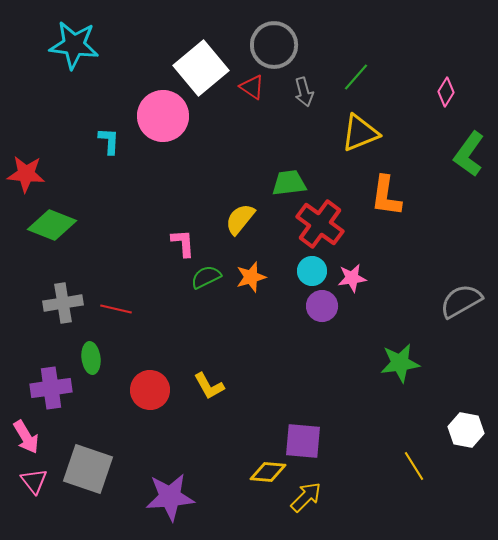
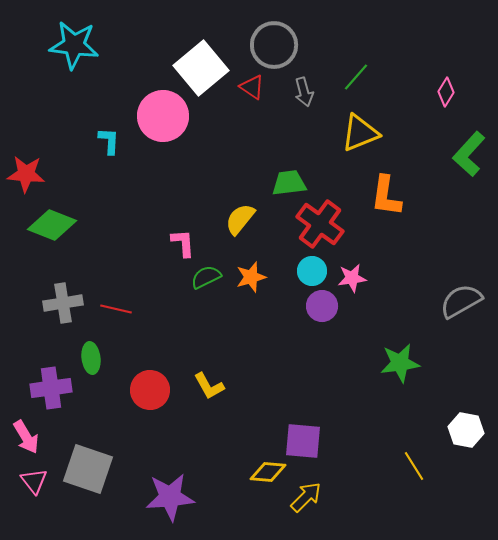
green L-shape: rotated 6 degrees clockwise
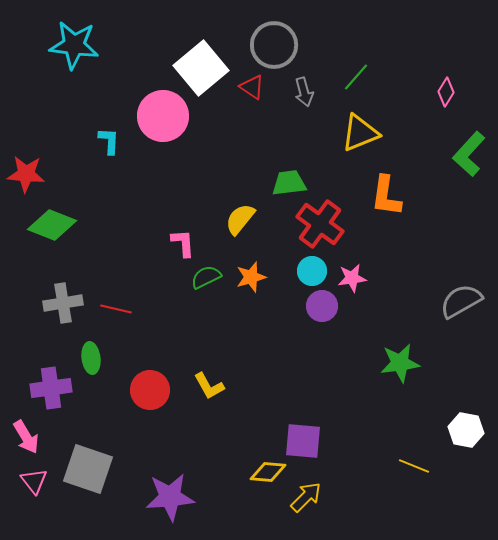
yellow line: rotated 36 degrees counterclockwise
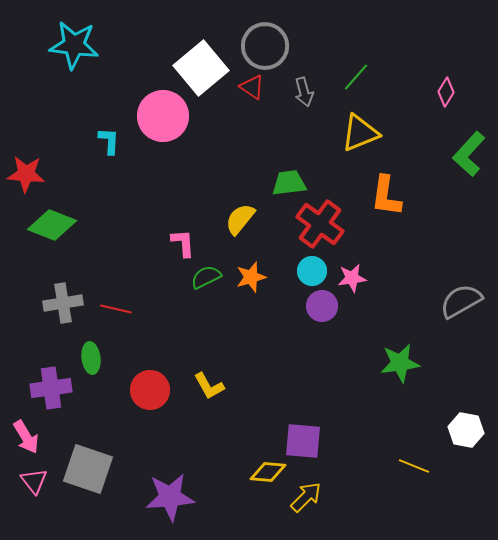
gray circle: moved 9 px left, 1 px down
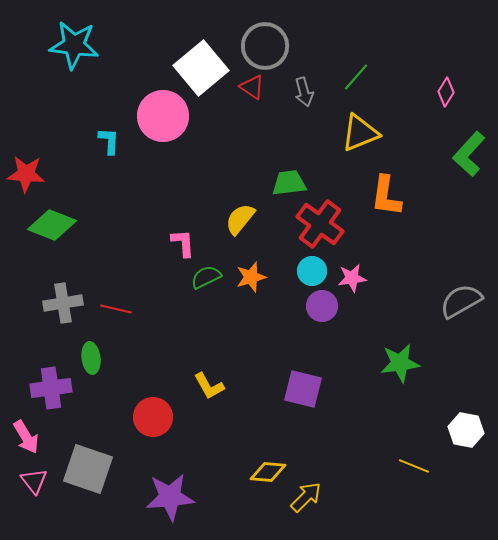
red circle: moved 3 px right, 27 px down
purple square: moved 52 px up; rotated 9 degrees clockwise
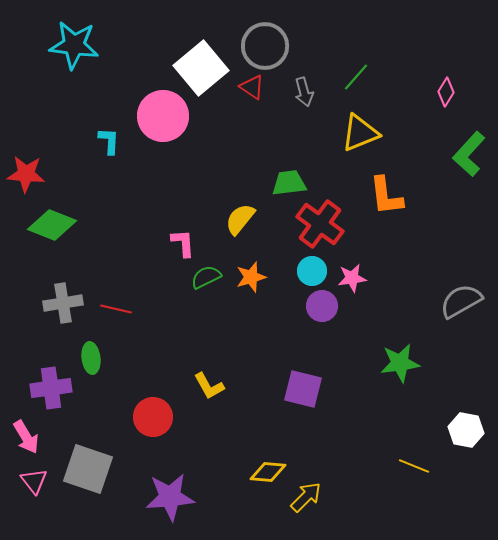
orange L-shape: rotated 15 degrees counterclockwise
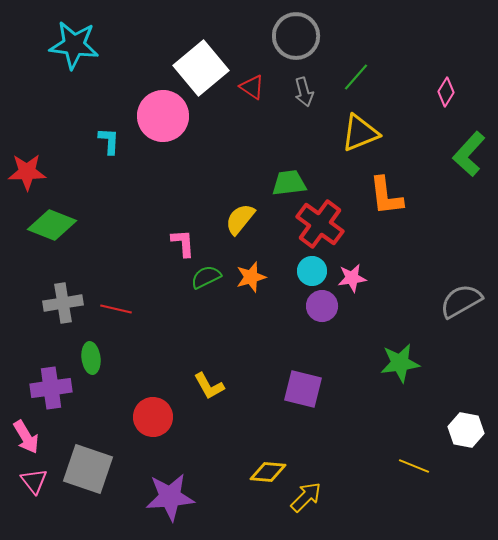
gray circle: moved 31 px right, 10 px up
red star: moved 1 px right, 2 px up; rotated 6 degrees counterclockwise
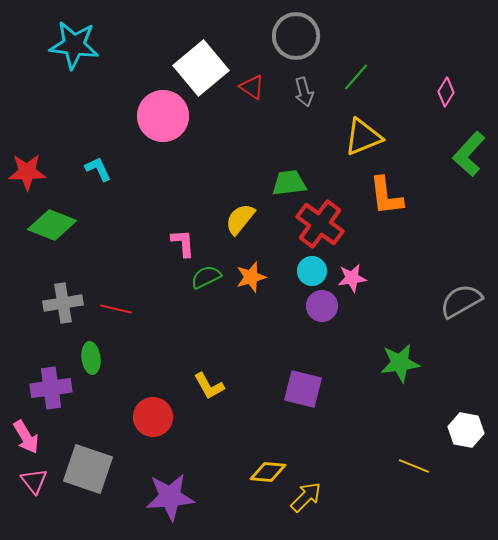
yellow triangle: moved 3 px right, 4 px down
cyan L-shape: moved 11 px left, 28 px down; rotated 28 degrees counterclockwise
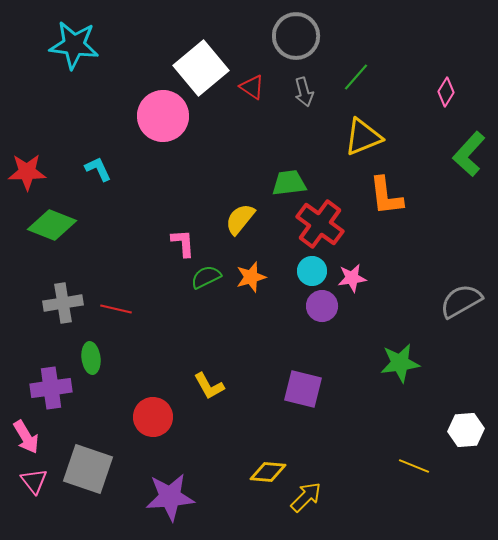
white hexagon: rotated 16 degrees counterclockwise
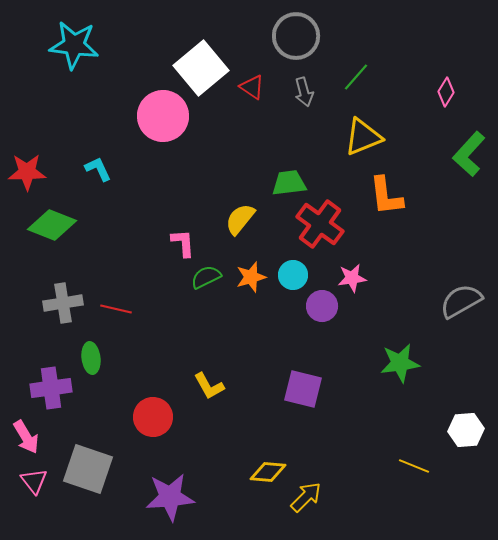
cyan circle: moved 19 px left, 4 px down
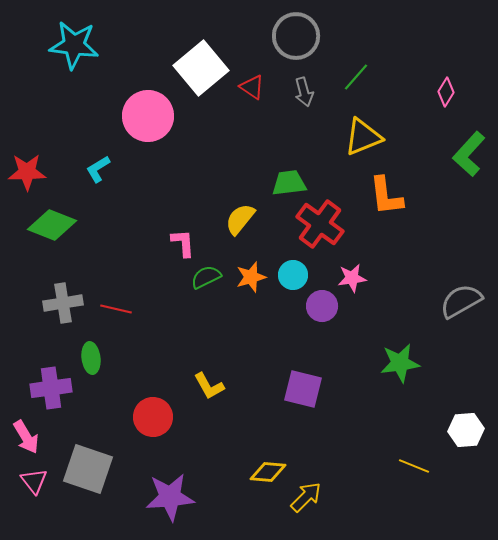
pink circle: moved 15 px left
cyan L-shape: rotated 96 degrees counterclockwise
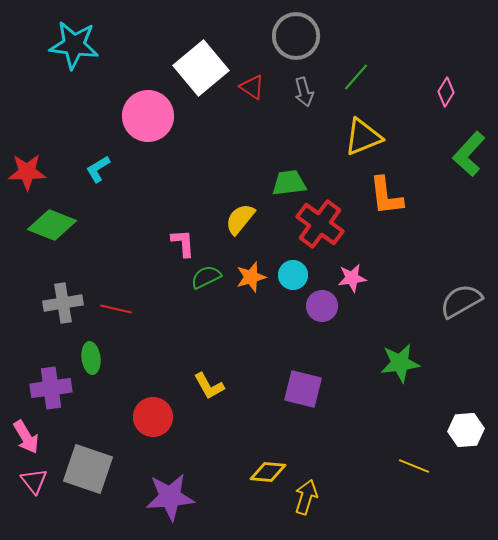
yellow arrow: rotated 28 degrees counterclockwise
